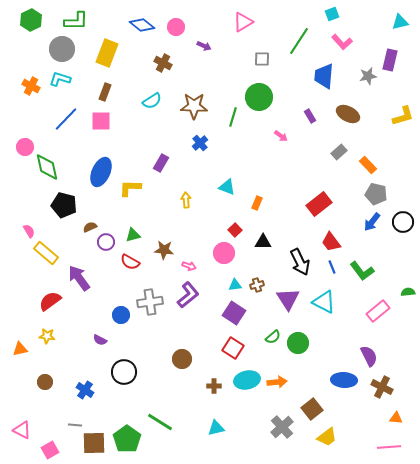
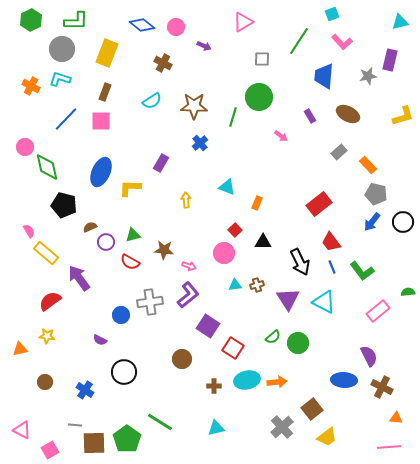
purple square at (234, 313): moved 26 px left, 13 px down
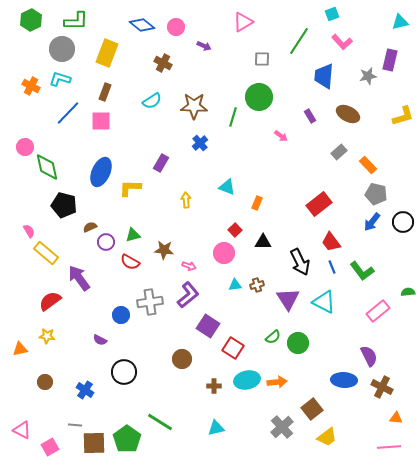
blue line at (66, 119): moved 2 px right, 6 px up
pink square at (50, 450): moved 3 px up
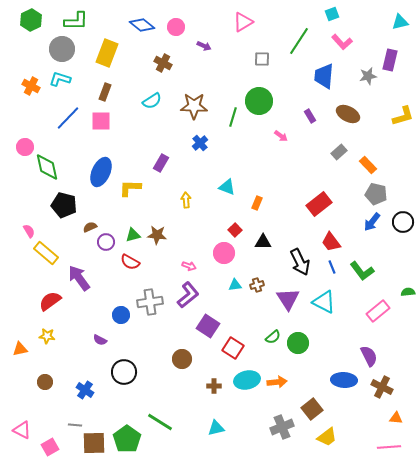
green circle at (259, 97): moved 4 px down
blue line at (68, 113): moved 5 px down
brown star at (164, 250): moved 7 px left, 15 px up
gray cross at (282, 427): rotated 20 degrees clockwise
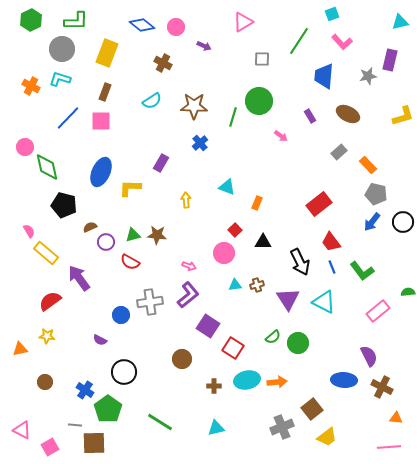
green pentagon at (127, 439): moved 19 px left, 30 px up
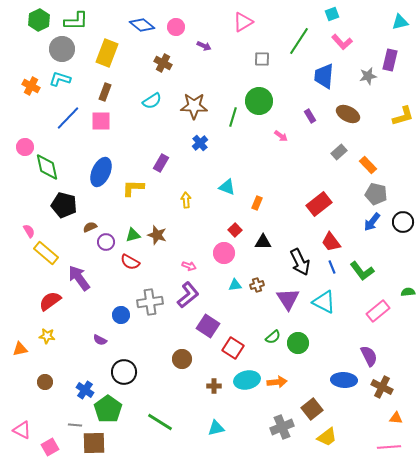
green hexagon at (31, 20): moved 8 px right
yellow L-shape at (130, 188): moved 3 px right
brown star at (157, 235): rotated 12 degrees clockwise
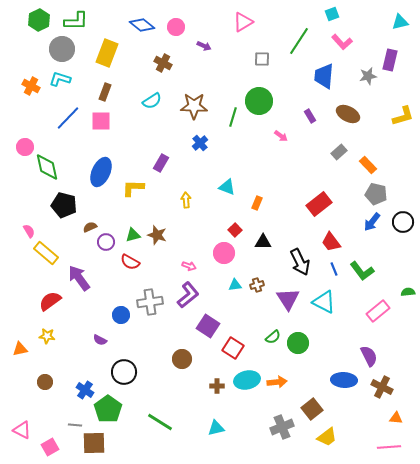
blue line at (332, 267): moved 2 px right, 2 px down
brown cross at (214, 386): moved 3 px right
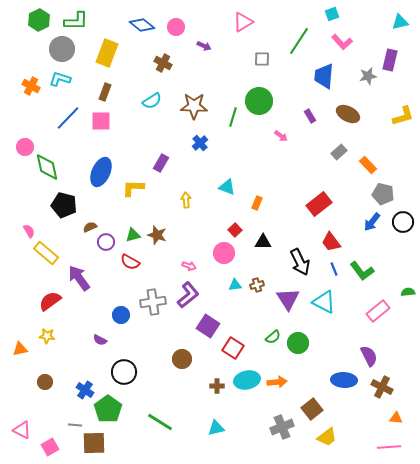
gray pentagon at (376, 194): moved 7 px right
gray cross at (150, 302): moved 3 px right
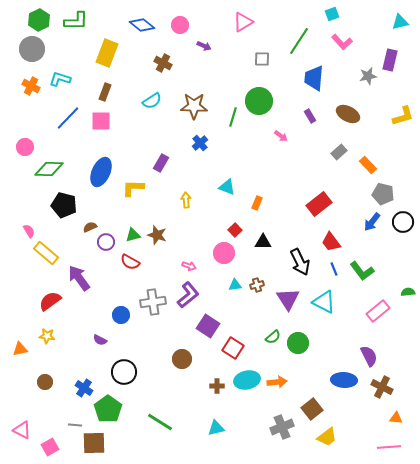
pink circle at (176, 27): moved 4 px right, 2 px up
gray circle at (62, 49): moved 30 px left
blue trapezoid at (324, 76): moved 10 px left, 2 px down
green diamond at (47, 167): moved 2 px right, 2 px down; rotated 76 degrees counterclockwise
blue cross at (85, 390): moved 1 px left, 2 px up
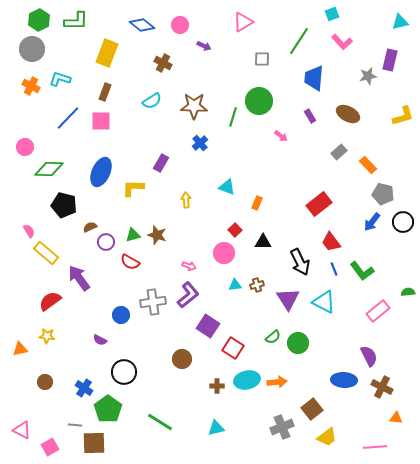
pink line at (389, 447): moved 14 px left
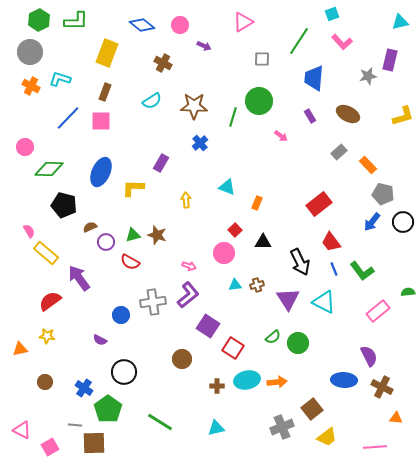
gray circle at (32, 49): moved 2 px left, 3 px down
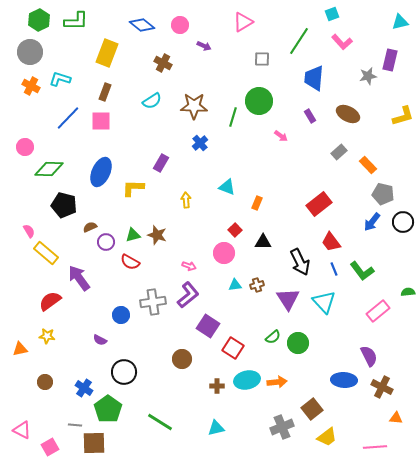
cyan triangle at (324, 302): rotated 20 degrees clockwise
